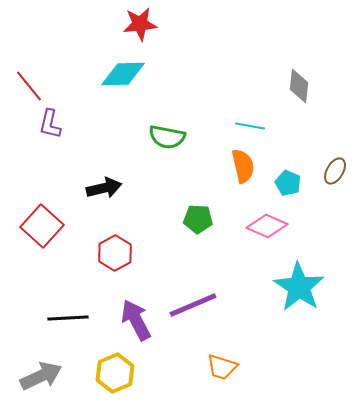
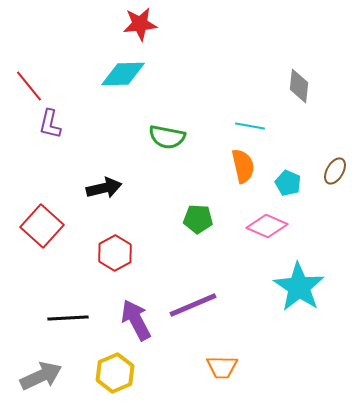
orange trapezoid: rotated 16 degrees counterclockwise
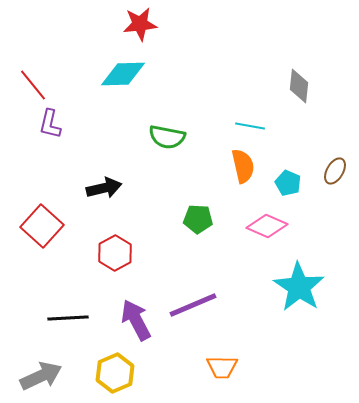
red line: moved 4 px right, 1 px up
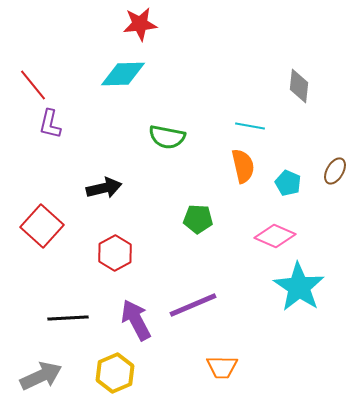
pink diamond: moved 8 px right, 10 px down
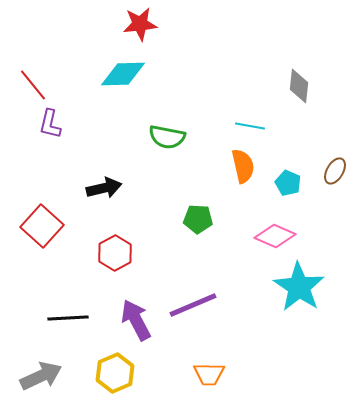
orange trapezoid: moved 13 px left, 7 px down
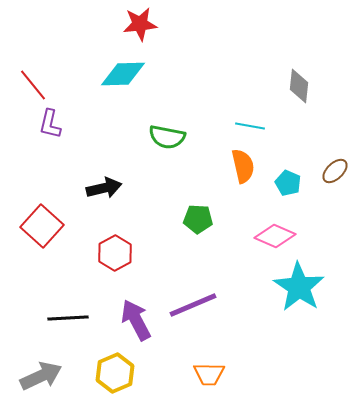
brown ellipse: rotated 16 degrees clockwise
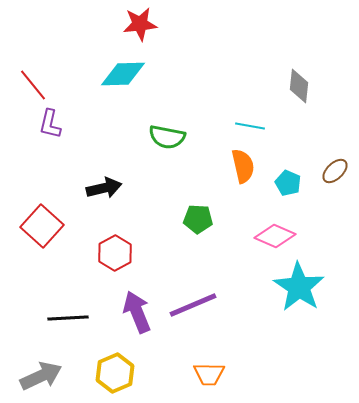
purple arrow: moved 1 px right, 8 px up; rotated 6 degrees clockwise
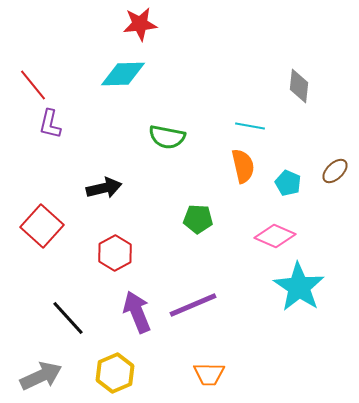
black line: rotated 51 degrees clockwise
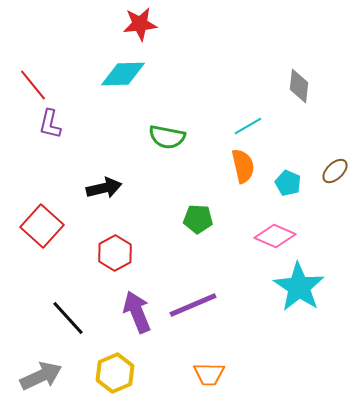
cyan line: moved 2 px left; rotated 40 degrees counterclockwise
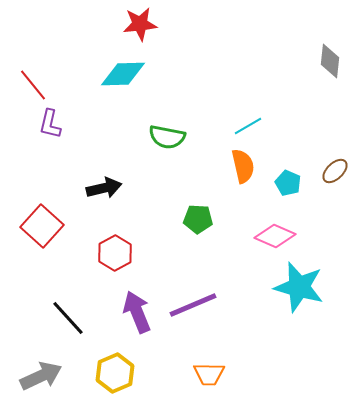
gray diamond: moved 31 px right, 25 px up
cyan star: rotated 18 degrees counterclockwise
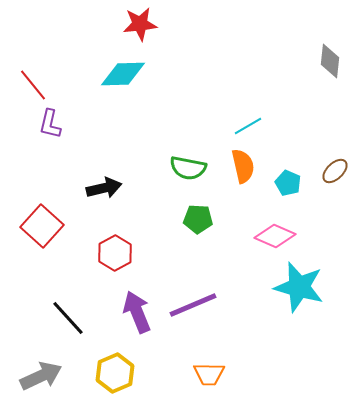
green semicircle: moved 21 px right, 31 px down
